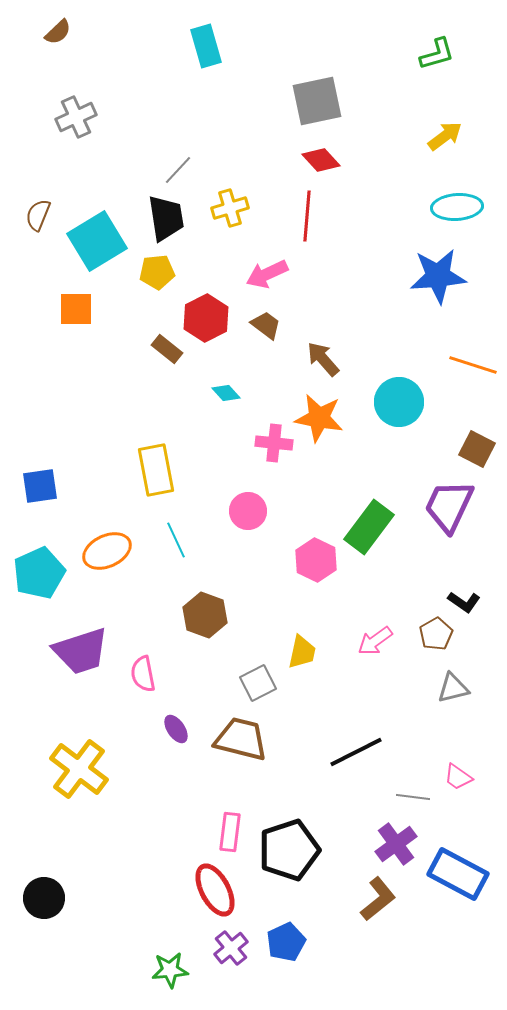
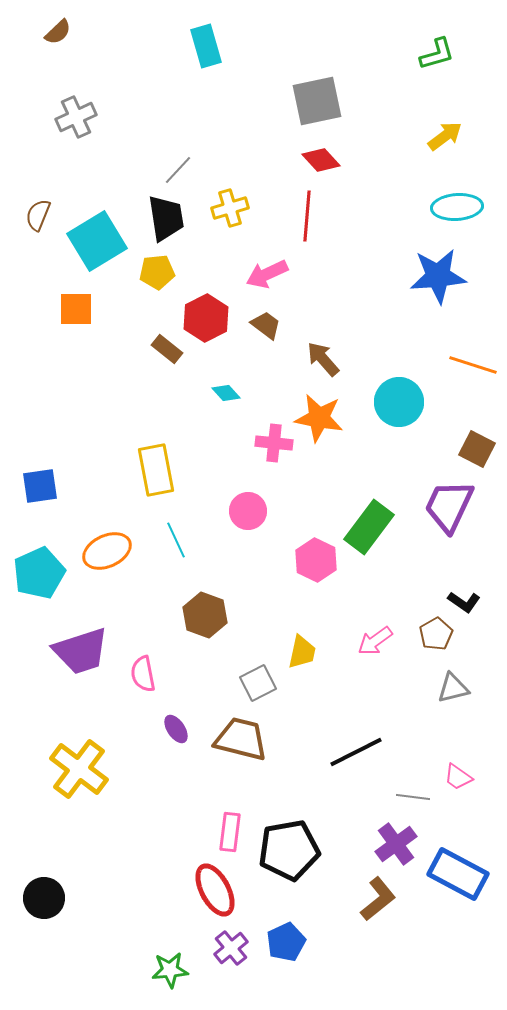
black pentagon at (289, 850): rotated 8 degrees clockwise
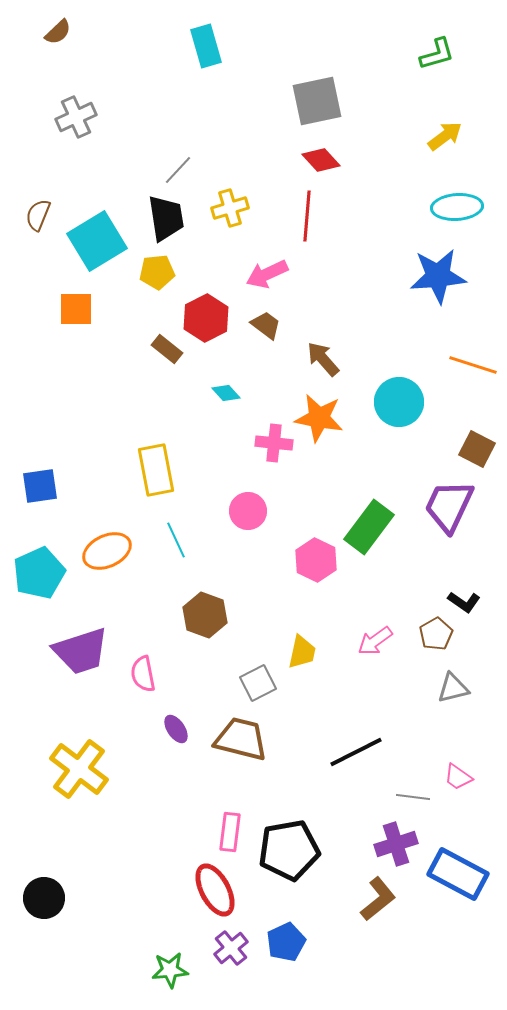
purple cross at (396, 844): rotated 18 degrees clockwise
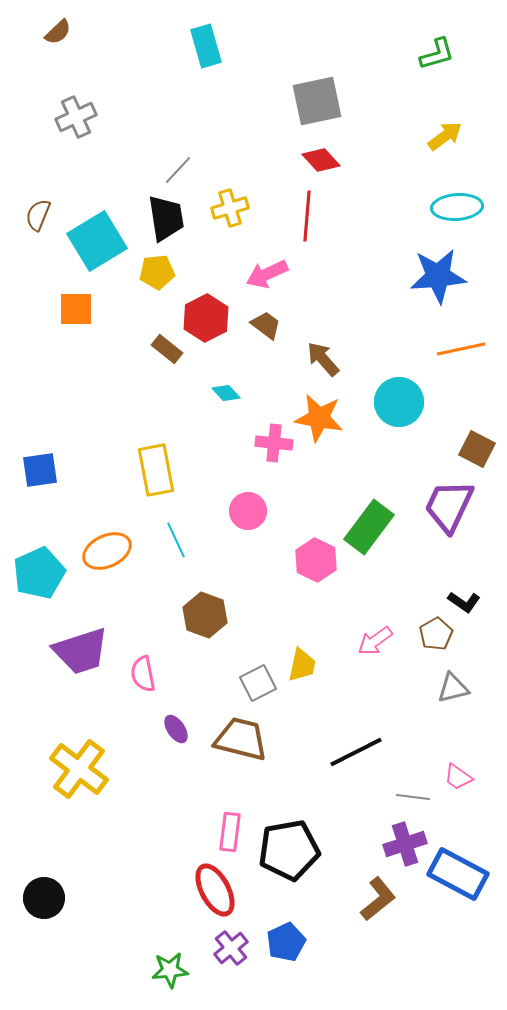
orange line at (473, 365): moved 12 px left, 16 px up; rotated 30 degrees counterclockwise
blue square at (40, 486): moved 16 px up
yellow trapezoid at (302, 652): moved 13 px down
purple cross at (396, 844): moved 9 px right
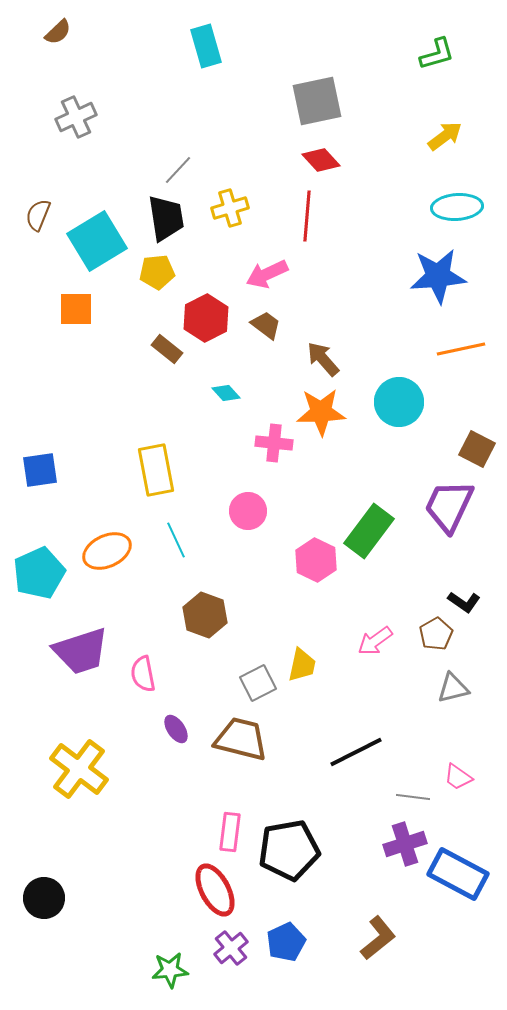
orange star at (319, 418): moved 2 px right, 6 px up; rotated 12 degrees counterclockwise
green rectangle at (369, 527): moved 4 px down
brown L-shape at (378, 899): moved 39 px down
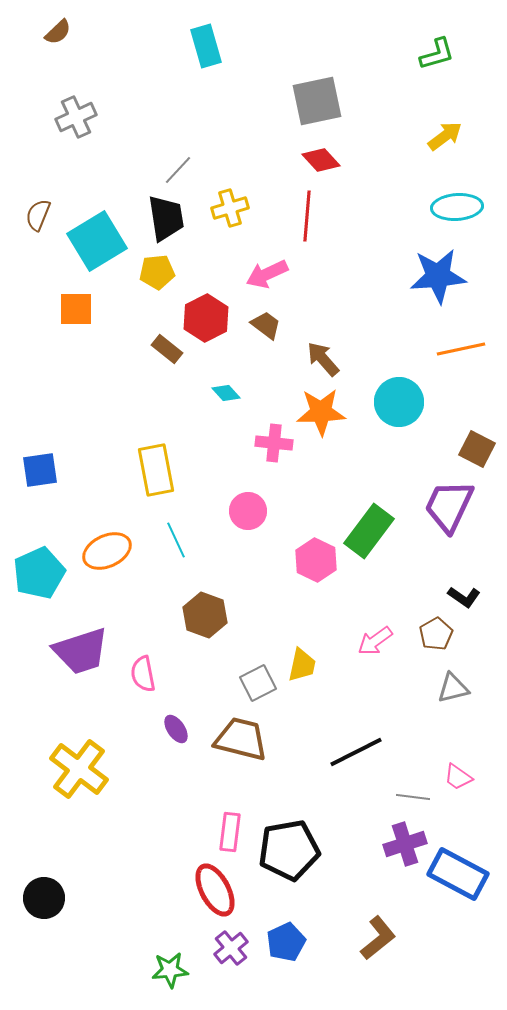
black L-shape at (464, 602): moved 5 px up
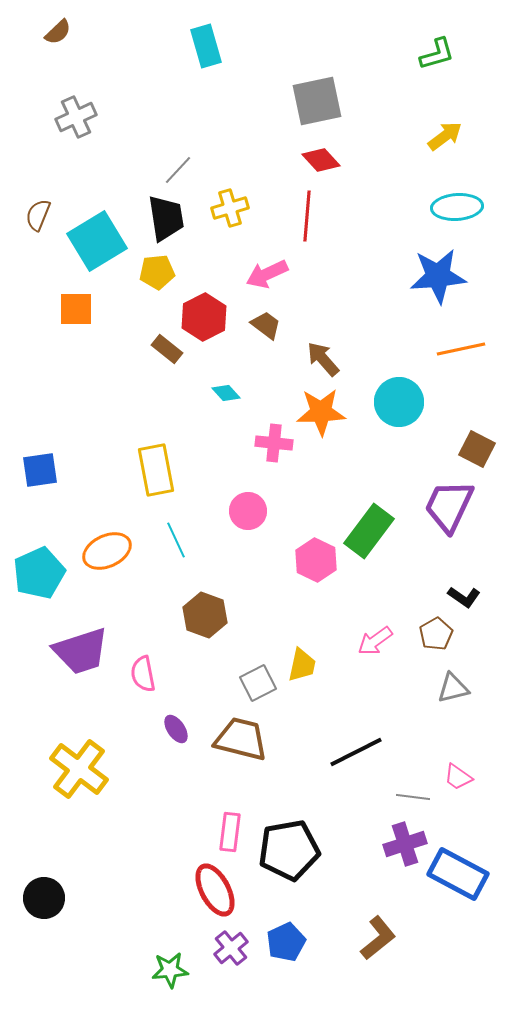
red hexagon at (206, 318): moved 2 px left, 1 px up
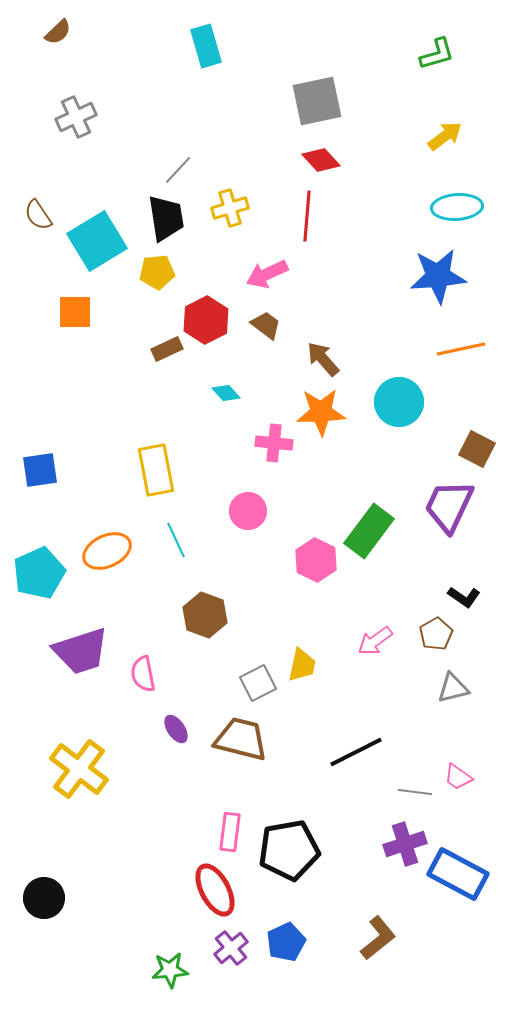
brown semicircle at (38, 215): rotated 56 degrees counterclockwise
orange square at (76, 309): moved 1 px left, 3 px down
red hexagon at (204, 317): moved 2 px right, 3 px down
brown rectangle at (167, 349): rotated 64 degrees counterclockwise
gray line at (413, 797): moved 2 px right, 5 px up
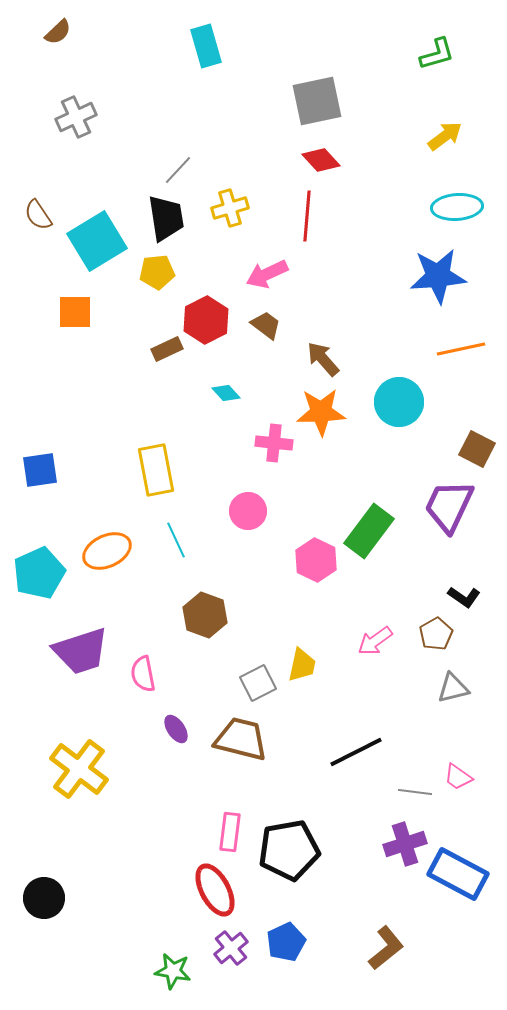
brown L-shape at (378, 938): moved 8 px right, 10 px down
green star at (170, 970): moved 3 px right, 1 px down; rotated 15 degrees clockwise
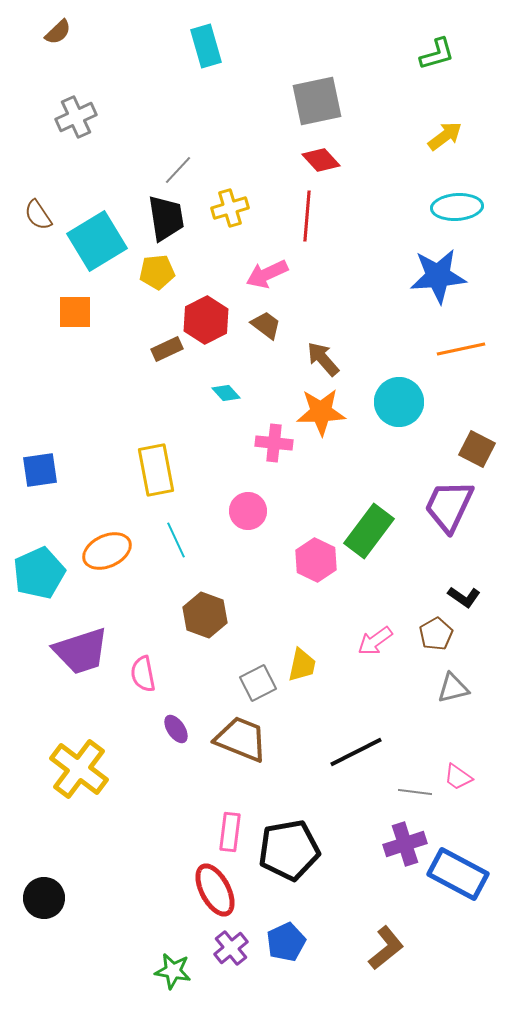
brown trapezoid at (241, 739): rotated 8 degrees clockwise
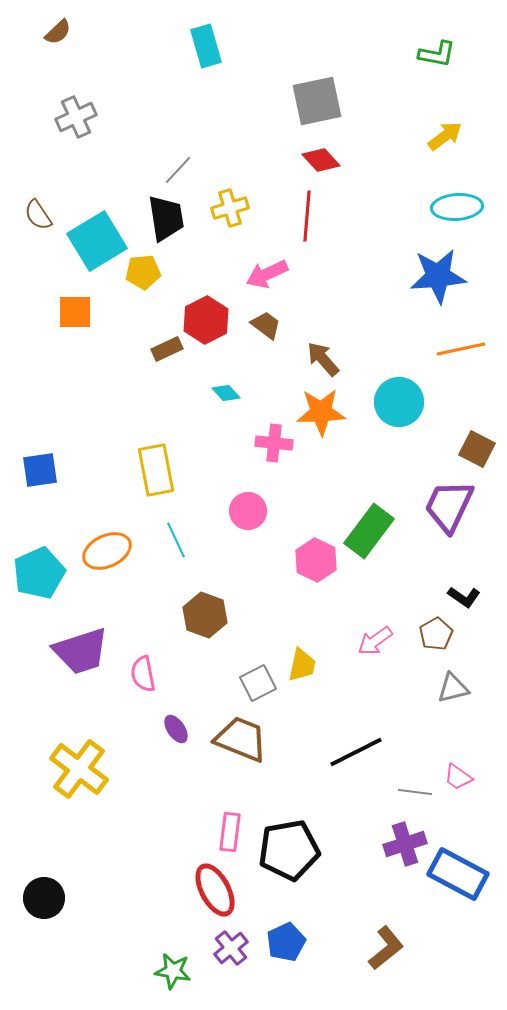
green L-shape at (437, 54): rotated 27 degrees clockwise
yellow pentagon at (157, 272): moved 14 px left
